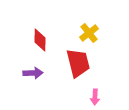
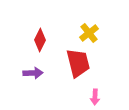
red diamond: rotated 25 degrees clockwise
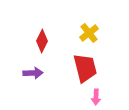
red diamond: moved 2 px right, 1 px down
red trapezoid: moved 7 px right, 5 px down
pink arrow: moved 1 px right
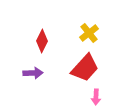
red trapezoid: rotated 56 degrees clockwise
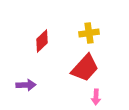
yellow cross: rotated 30 degrees clockwise
red diamond: rotated 20 degrees clockwise
purple arrow: moved 7 px left, 12 px down
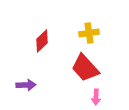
red trapezoid: rotated 96 degrees clockwise
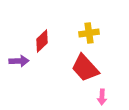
purple arrow: moved 7 px left, 24 px up
pink arrow: moved 6 px right
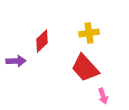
purple arrow: moved 3 px left
pink arrow: moved 1 px right, 1 px up; rotated 21 degrees counterclockwise
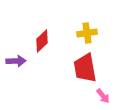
yellow cross: moved 2 px left
red trapezoid: rotated 32 degrees clockwise
pink arrow: rotated 21 degrees counterclockwise
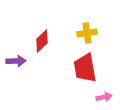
pink arrow: moved 1 px right, 1 px down; rotated 63 degrees counterclockwise
